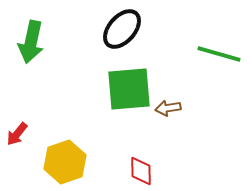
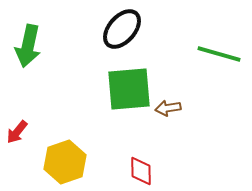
green arrow: moved 3 px left, 4 px down
red arrow: moved 2 px up
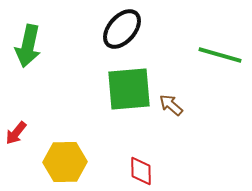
green line: moved 1 px right, 1 px down
brown arrow: moved 3 px right, 3 px up; rotated 50 degrees clockwise
red arrow: moved 1 px left, 1 px down
yellow hexagon: rotated 18 degrees clockwise
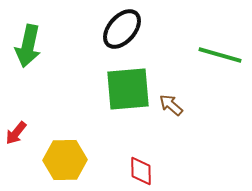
green square: moved 1 px left
yellow hexagon: moved 2 px up
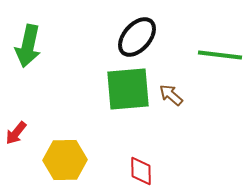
black ellipse: moved 15 px right, 8 px down
green line: rotated 9 degrees counterclockwise
brown arrow: moved 10 px up
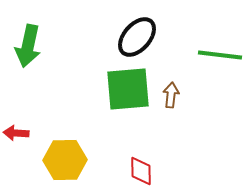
brown arrow: rotated 55 degrees clockwise
red arrow: rotated 55 degrees clockwise
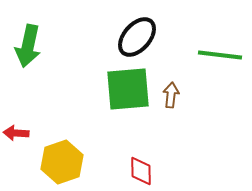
yellow hexagon: moved 3 px left, 2 px down; rotated 18 degrees counterclockwise
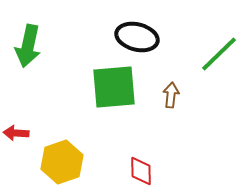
black ellipse: rotated 63 degrees clockwise
green line: moved 1 px left, 1 px up; rotated 51 degrees counterclockwise
green square: moved 14 px left, 2 px up
